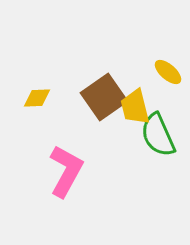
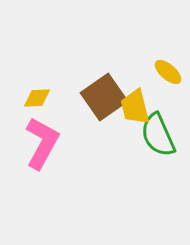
pink L-shape: moved 24 px left, 28 px up
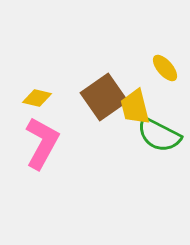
yellow ellipse: moved 3 px left, 4 px up; rotated 8 degrees clockwise
yellow diamond: rotated 16 degrees clockwise
green semicircle: moved 1 px right; rotated 39 degrees counterclockwise
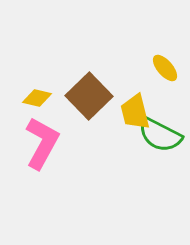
brown square: moved 15 px left, 1 px up; rotated 9 degrees counterclockwise
yellow trapezoid: moved 5 px down
green semicircle: moved 1 px right
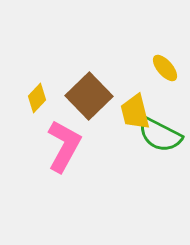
yellow diamond: rotated 60 degrees counterclockwise
pink L-shape: moved 22 px right, 3 px down
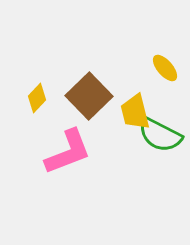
pink L-shape: moved 4 px right, 6 px down; rotated 40 degrees clockwise
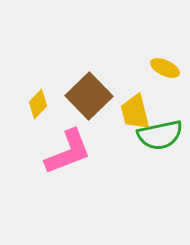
yellow ellipse: rotated 24 degrees counterclockwise
yellow diamond: moved 1 px right, 6 px down
green semicircle: rotated 39 degrees counterclockwise
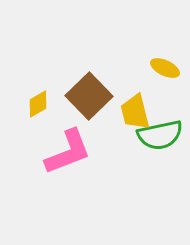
yellow diamond: rotated 16 degrees clockwise
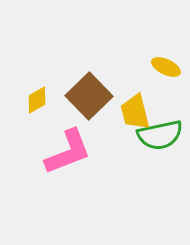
yellow ellipse: moved 1 px right, 1 px up
yellow diamond: moved 1 px left, 4 px up
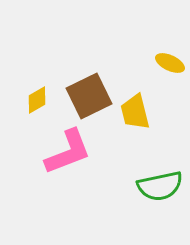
yellow ellipse: moved 4 px right, 4 px up
brown square: rotated 18 degrees clockwise
green semicircle: moved 51 px down
